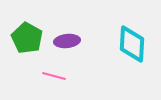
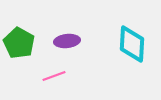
green pentagon: moved 8 px left, 5 px down
pink line: rotated 35 degrees counterclockwise
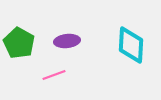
cyan diamond: moved 1 px left, 1 px down
pink line: moved 1 px up
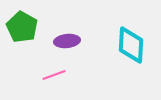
green pentagon: moved 3 px right, 16 px up
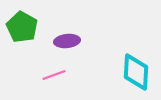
cyan diamond: moved 5 px right, 27 px down
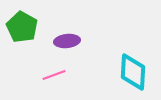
cyan diamond: moved 3 px left
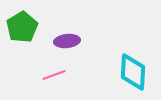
green pentagon: rotated 12 degrees clockwise
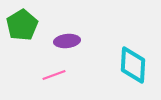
green pentagon: moved 2 px up
cyan diamond: moved 7 px up
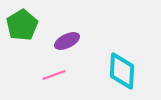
purple ellipse: rotated 20 degrees counterclockwise
cyan diamond: moved 11 px left, 6 px down
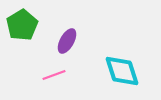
purple ellipse: rotated 35 degrees counterclockwise
cyan diamond: rotated 21 degrees counterclockwise
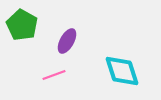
green pentagon: rotated 12 degrees counterclockwise
